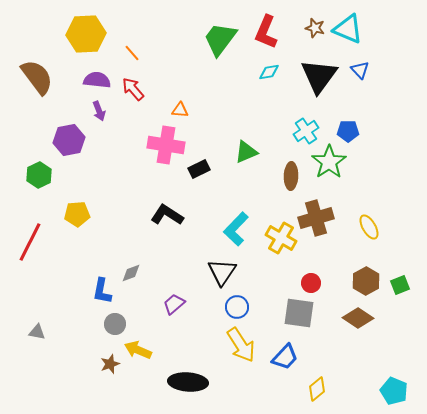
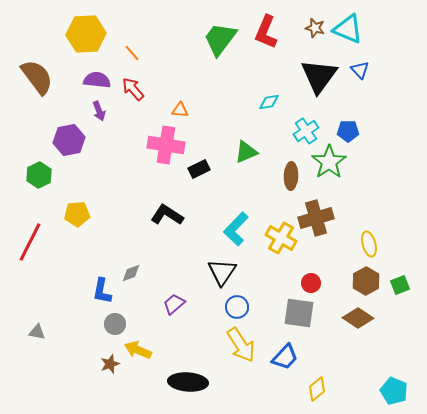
cyan diamond at (269, 72): moved 30 px down
yellow ellipse at (369, 227): moved 17 px down; rotated 15 degrees clockwise
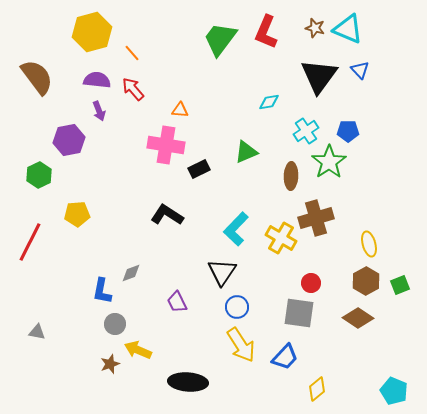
yellow hexagon at (86, 34): moved 6 px right, 2 px up; rotated 12 degrees counterclockwise
purple trapezoid at (174, 304): moved 3 px right, 2 px up; rotated 75 degrees counterclockwise
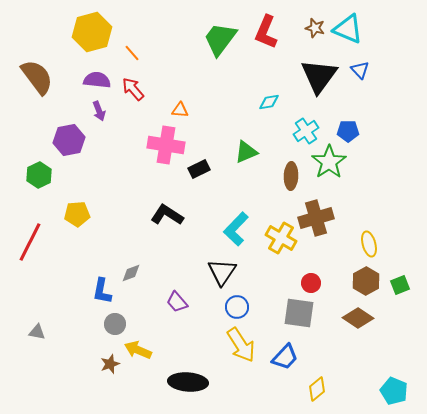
purple trapezoid at (177, 302): rotated 15 degrees counterclockwise
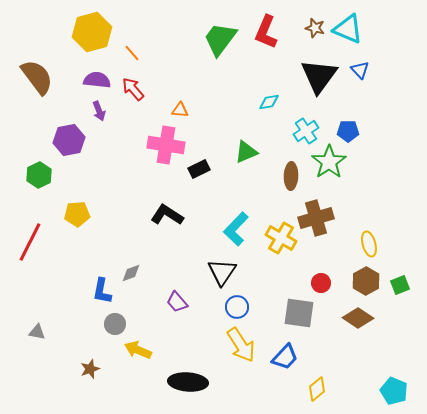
red circle at (311, 283): moved 10 px right
brown star at (110, 364): moved 20 px left, 5 px down
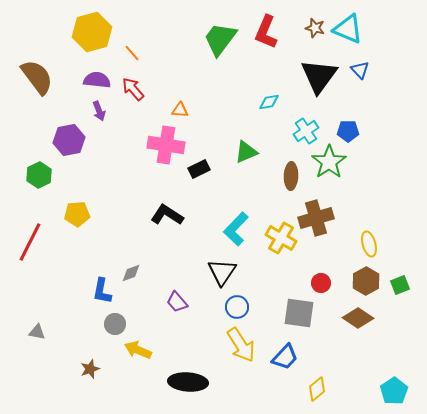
cyan pentagon at (394, 391): rotated 16 degrees clockwise
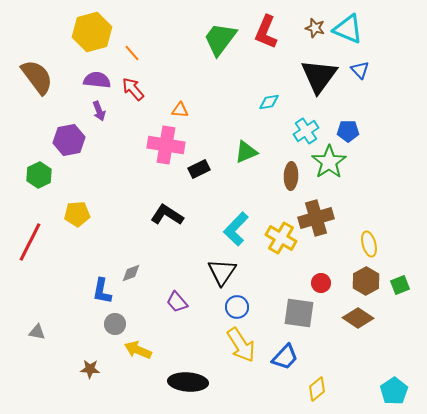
brown star at (90, 369): rotated 24 degrees clockwise
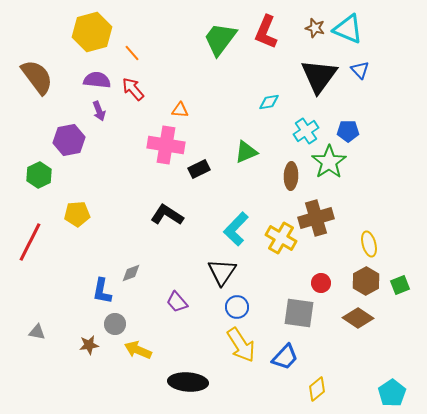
brown star at (90, 369): moved 1 px left, 24 px up; rotated 12 degrees counterclockwise
cyan pentagon at (394, 391): moved 2 px left, 2 px down
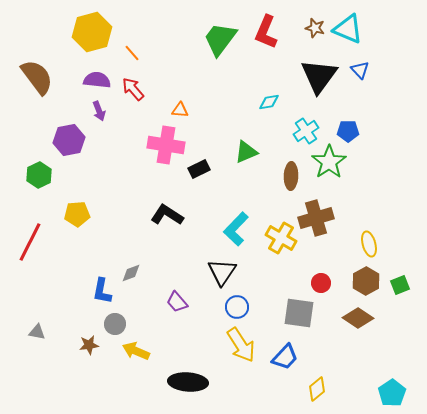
yellow arrow at (138, 350): moved 2 px left, 1 px down
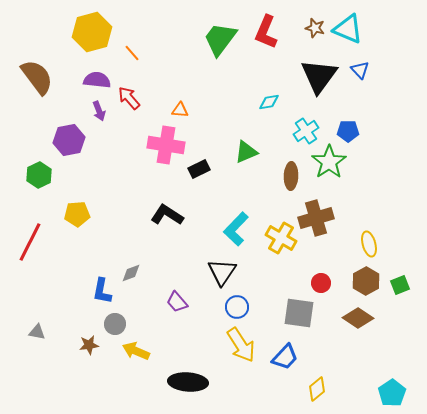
red arrow at (133, 89): moved 4 px left, 9 px down
